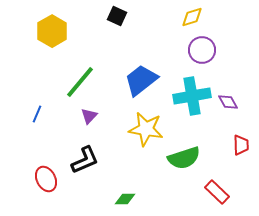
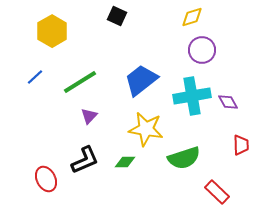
green line: rotated 18 degrees clockwise
blue line: moved 2 px left, 37 px up; rotated 24 degrees clockwise
green diamond: moved 37 px up
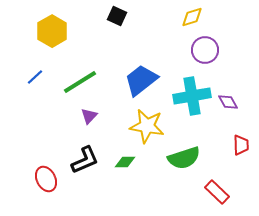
purple circle: moved 3 px right
yellow star: moved 1 px right, 3 px up
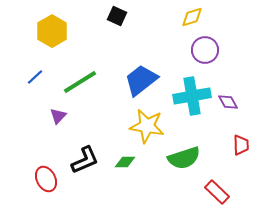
purple triangle: moved 31 px left
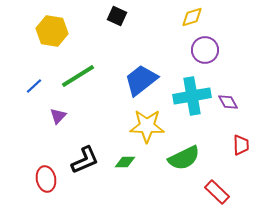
yellow hexagon: rotated 20 degrees counterclockwise
blue line: moved 1 px left, 9 px down
green line: moved 2 px left, 6 px up
yellow star: rotated 8 degrees counterclockwise
green semicircle: rotated 8 degrees counterclockwise
red ellipse: rotated 15 degrees clockwise
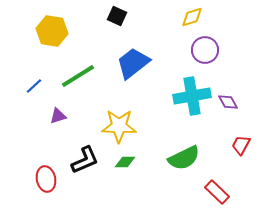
blue trapezoid: moved 8 px left, 17 px up
purple triangle: rotated 30 degrees clockwise
yellow star: moved 28 px left
red trapezoid: rotated 150 degrees counterclockwise
